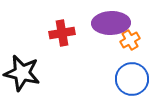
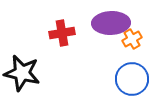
orange cross: moved 2 px right, 1 px up
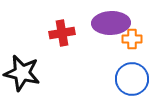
orange cross: rotated 30 degrees clockwise
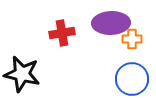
black star: moved 1 px down
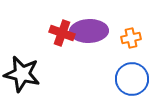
purple ellipse: moved 22 px left, 8 px down
red cross: rotated 30 degrees clockwise
orange cross: moved 1 px left, 1 px up; rotated 12 degrees counterclockwise
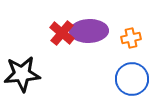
red cross: rotated 20 degrees clockwise
black star: rotated 18 degrees counterclockwise
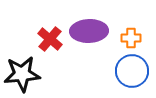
red cross: moved 12 px left, 6 px down
orange cross: rotated 12 degrees clockwise
blue circle: moved 8 px up
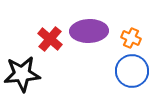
orange cross: rotated 24 degrees clockwise
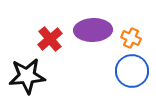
purple ellipse: moved 4 px right, 1 px up
red cross: rotated 10 degrees clockwise
black star: moved 5 px right, 2 px down
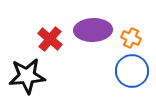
red cross: rotated 10 degrees counterclockwise
